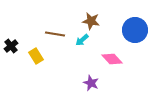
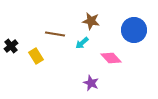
blue circle: moved 1 px left
cyan arrow: moved 3 px down
pink diamond: moved 1 px left, 1 px up
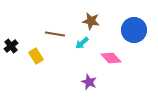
purple star: moved 2 px left, 1 px up
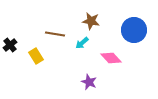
black cross: moved 1 px left, 1 px up
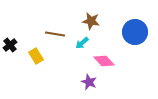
blue circle: moved 1 px right, 2 px down
pink diamond: moved 7 px left, 3 px down
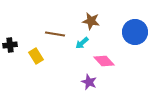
black cross: rotated 32 degrees clockwise
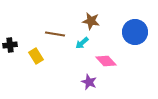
pink diamond: moved 2 px right
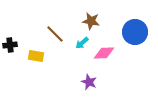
brown line: rotated 36 degrees clockwise
yellow rectangle: rotated 49 degrees counterclockwise
pink diamond: moved 2 px left, 8 px up; rotated 50 degrees counterclockwise
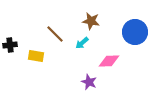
pink diamond: moved 5 px right, 8 px down
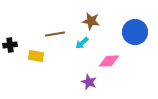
brown line: rotated 54 degrees counterclockwise
